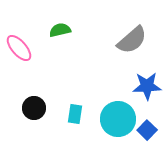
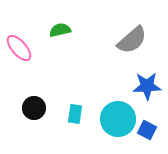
blue square: rotated 18 degrees counterclockwise
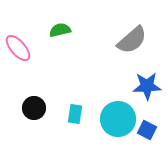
pink ellipse: moved 1 px left
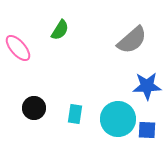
green semicircle: rotated 135 degrees clockwise
blue square: rotated 24 degrees counterclockwise
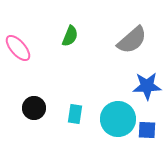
green semicircle: moved 10 px right, 6 px down; rotated 10 degrees counterclockwise
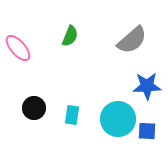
cyan rectangle: moved 3 px left, 1 px down
blue square: moved 1 px down
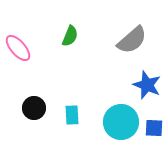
blue star: moved 1 px up; rotated 24 degrees clockwise
cyan rectangle: rotated 12 degrees counterclockwise
cyan circle: moved 3 px right, 3 px down
blue square: moved 7 px right, 3 px up
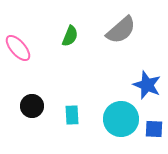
gray semicircle: moved 11 px left, 10 px up
black circle: moved 2 px left, 2 px up
cyan circle: moved 3 px up
blue square: moved 1 px down
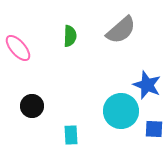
green semicircle: rotated 20 degrees counterclockwise
cyan rectangle: moved 1 px left, 20 px down
cyan circle: moved 8 px up
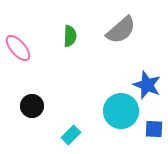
cyan rectangle: rotated 48 degrees clockwise
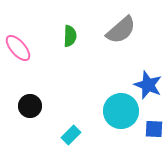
blue star: moved 1 px right
black circle: moved 2 px left
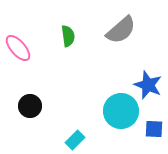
green semicircle: moved 2 px left; rotated 10 degrees counterclockwise
cyan rectangle: moved 4 px right, 5 px down
